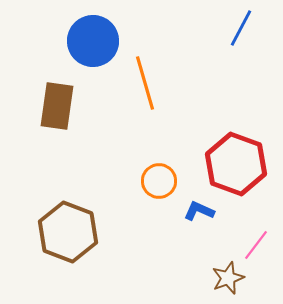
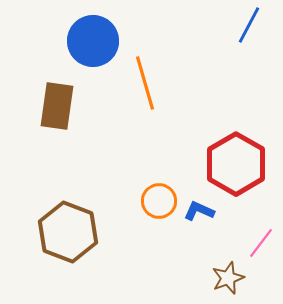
blue line: moved 8 px right, 3 px up
red hexagon: rotated 10 degrees clockwise
orange circle: moved 20 px down
pink line: moved 5 px right, 2 px up
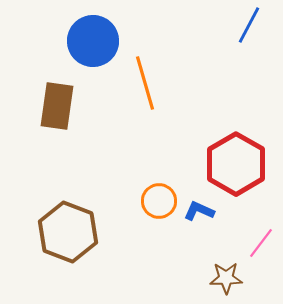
brown star: moved 2 px left; rotated 20 degrees clockwise
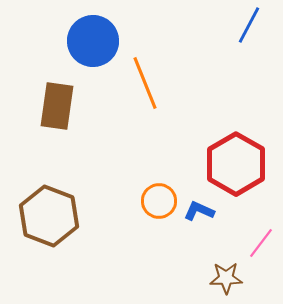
orange line: rotated 6 degrees counterclockwise
brown hexagon: moved 19 px left, 16 px up
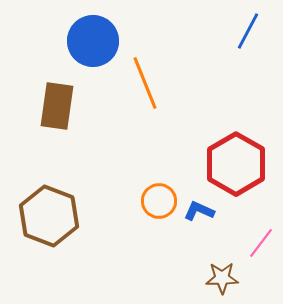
blue line: moved 1 px left, 6 px down
brown star: moved 4 px left
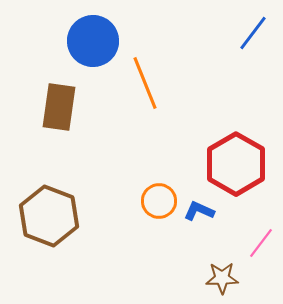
blue line: moved 5 px right, 2 px down; rotated 9 degrees clockwise
brown rectangle: moved 2 px right, 1 px down
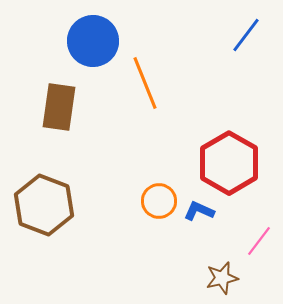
blue line: moved 7 px left, 2 px down
red hexagon: moved 7 px left, 1 px up
brown hexagon: moved 5 px left, 11 px up
pink line: moved 2 px left, 2 px up
brown star: rotated 12 degrees counterclockwise
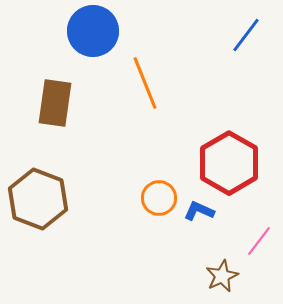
blue circle: moved 10 px up
brown rectangle: moved 4 px left, 4 px up
orange circle: moved 3 px up
brown hexagon: moved 6 px left, 6 px up
brown star: moved 2 px up; rotated 12 degrees counterclockwise
